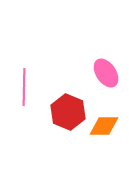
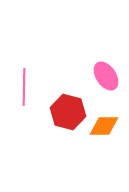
pink ellipse: moved 3 px down
red hexagon: rotated 8 degrees counterclockwise
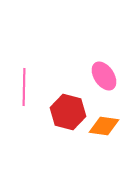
pink ellipse: moved 2 px left
orange diamond: rotated 8 degrees clockwise
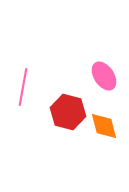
pink line: moved 1 px left; rotated 9 degrees clockwise
orange diamond: rotated 68 degrees clockwise
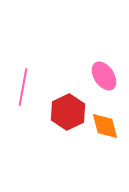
red hexagon: rotated 20 degrees clockwise
orange diamond: moved 1 px right
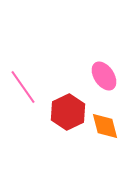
pink line: rotated 45 degrees counterclockwise
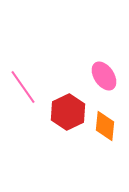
orange diamond: rotated 20 degrees clockwise
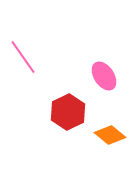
pink line: moved 30 px up
orange diamond: moved 5 px right, 9 px down; rotated 56 degrees counterclockwise
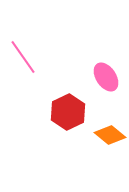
pink ellipse: moved 2 px right, 1 px down
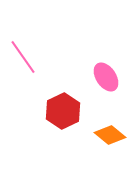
red hexagon: moved 5 px left, 1 px up
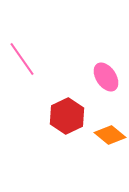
pink line: moved 1 px left, 2 px down
red hexagon: moved 4 px right, 5 px down
